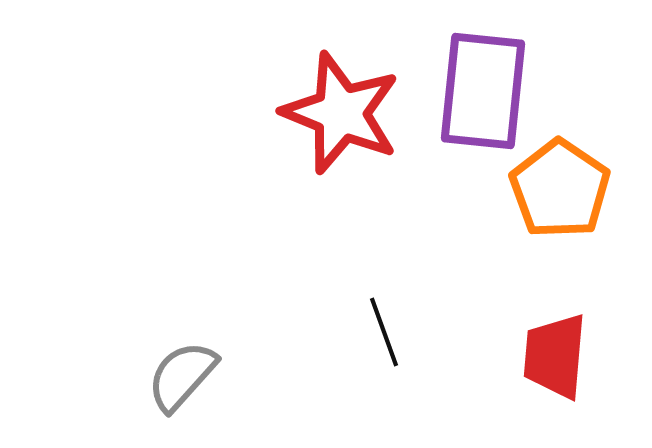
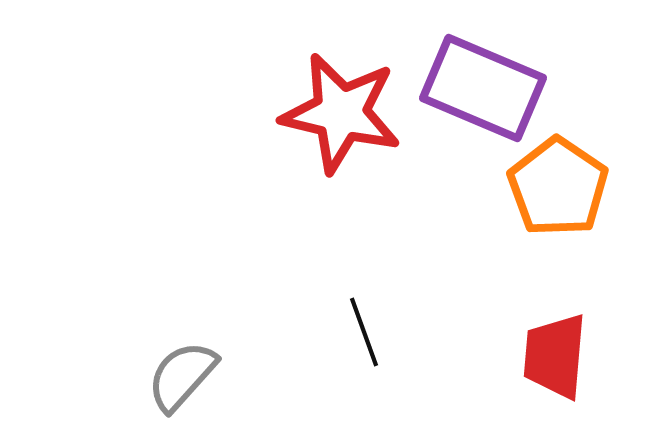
purple rectangle: moved 3 px up; rotated 73 degrees counterclockwise
red star: rotated 9 degrees counterclockwise
orange pentagon: moved 2 px left, 2 px up
black line: moved 20 px left
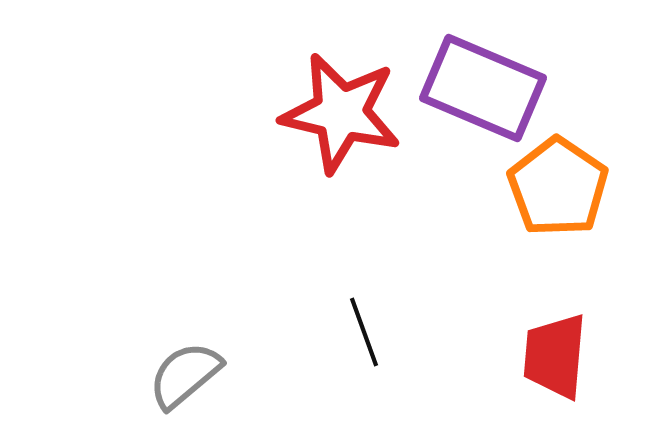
gray semicircle: moved 3 px right, 1 px up; rotated 8 degrees clockwise
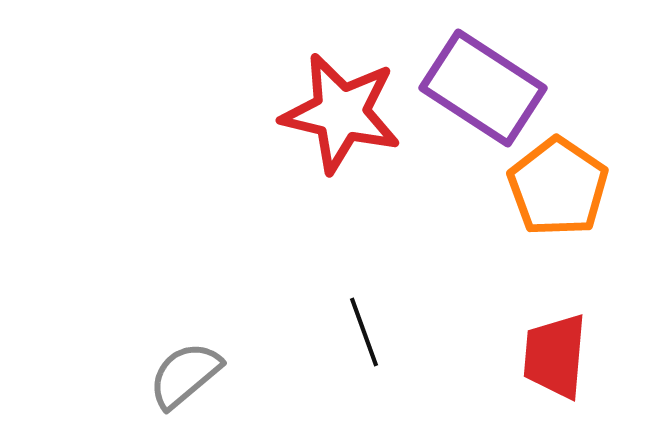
purple rectangle: rotated 10 degrees clockwise
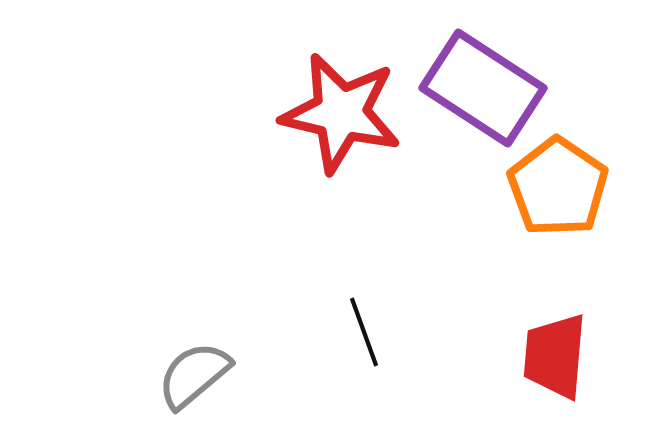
gray semicircle: moved 9 px right
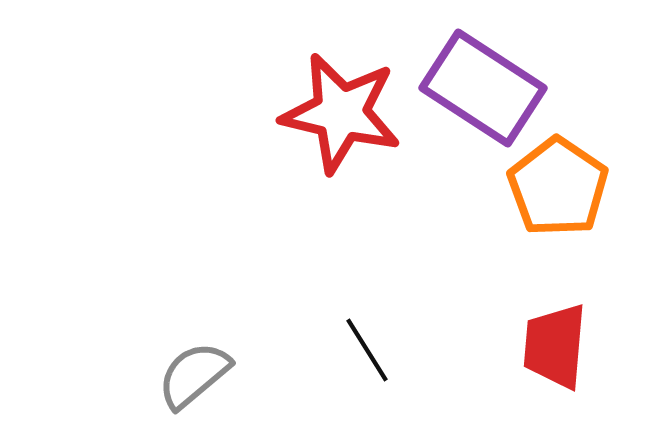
black line: moved 3 px right, 18 px down; rotated 12 degrees counterclockwise
red trapezoid: moved 10 px up
